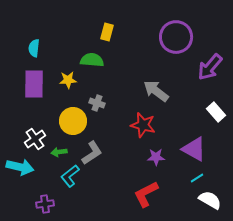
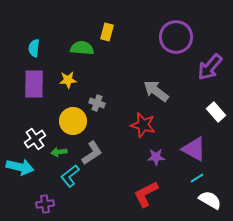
green semicircle: moved 10 px left, 12 px up
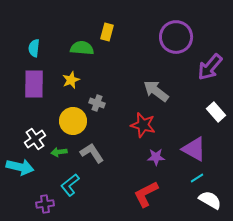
yellow star: moved 3 px right; rotated 18 degrees counterclockwise
gray L-shape: rotated 90 degrees counterclockwise
cyan L-shape: moved 9 px down
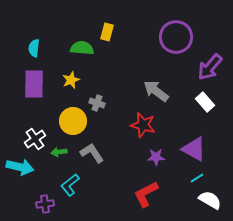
white rectangle: moved 11 px left, 10 px up
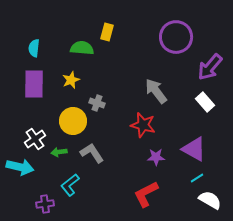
gray arrow: rotated 16 degrees clockwise
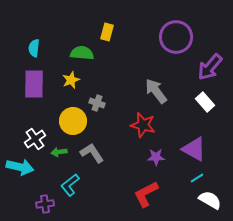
green semicircle: moved 5 px down
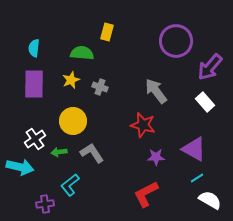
purple circle: moved 4 px down
gray cross: moved 3 px right, 16 px up
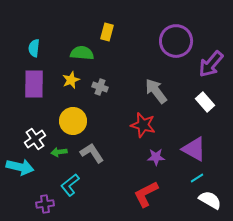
purple arrow: moved 1 px right, 3 px up
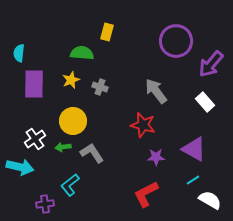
cyan semicircle: moved 15 px left, 5 px down
green arrow: moved 4 px right, 5 px up
cyan line: moved 4 px left, 2 px down
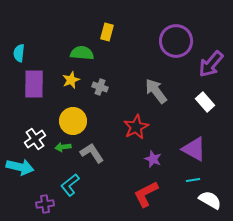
red star: moved 7 px left, 2 px down; rotated 30 degrees clockwise
purple star: moved 3 px left, 2 px down; rotated 24 degrees clockwise
cyan line: rotated 24 degrees clockwise
